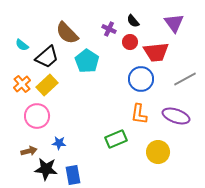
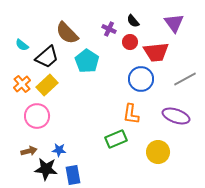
orange L-shape: moved 8 px left
blue star: moved 7 px down
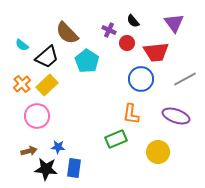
purple cross: moved 1 px down
red circle: moved 3 px left, 1 px down
blue star: moved 1 px left, 3 px up
blue rectangle: moved 1 px right, 7 px up; rotated 18 degrees clockwise
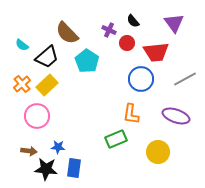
brown arrow: rotated 21 degrees clockwise
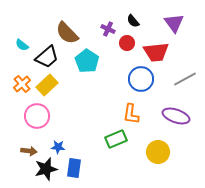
purple cross: moved 1 px left, 1 px up
black star: rotated 20 degrees counterclockwise
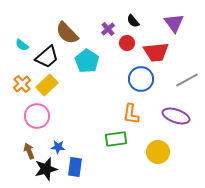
purple cross: rotated 24 degrees clockwise
gray line: moved 2 px right, 1 px down
green rectangle: rotated 15 degrees clockwise
brown arrow: rotated 119 degrees counterclockwise
blue rectangle: moved 1 px right, 1 px up
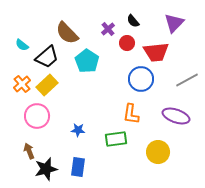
purple triangle: rotated 20 degrees clockwise
blue star: moved 20 px right, 17 px up
blue rectangle: moved 3 px right
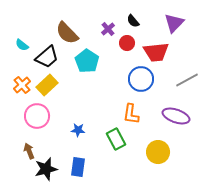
orange cross: moved 1 px down
green rectangle: rotated 70 degrees clockwise
